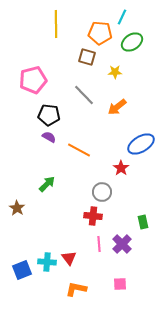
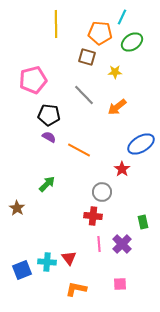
red star: moved 1 px right, 1 px down
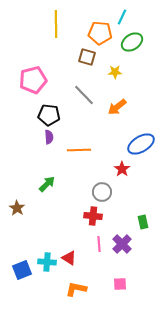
purple semicircle: rotated 56 degrees clockwise
orange line: rotated 30 degrees counterclockwise
red triangle: rotated 21 degrees counterclockwise
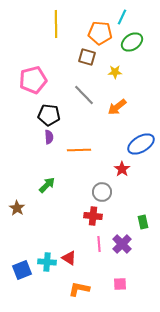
green arrow: moved 1 px down
orange L-shape: moved 3 px right
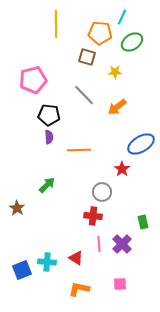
red triangle: moved 7 px right
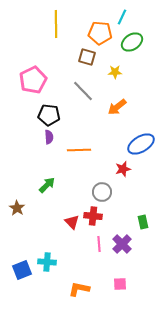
pink pentagon: rotated 12 degrees counterclockwise
gray line: moved 1 px left, 4 px up
red star: moved 1 px right; rotated 21 degrees clockwise
red triangle: moved 4 px left, 36 px up; rotated 14 degrees clockwise
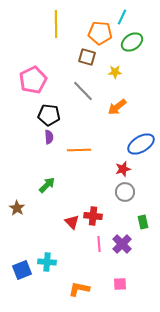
gray circle: moved 23 px right
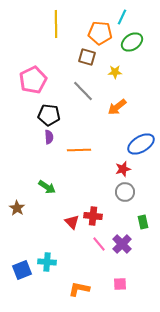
green arrow: moved 2 px down; rotated 78 degrees clockwise
pink line: rotated 35 degrees counterclockwise
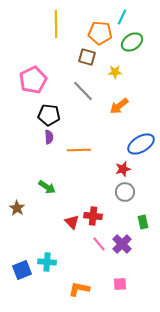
orange arrow: moved 2 px right, 1 px up
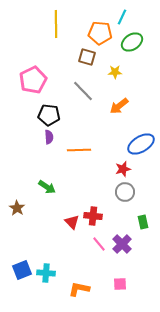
cyan cross: moved 1 px left, 11 px down
